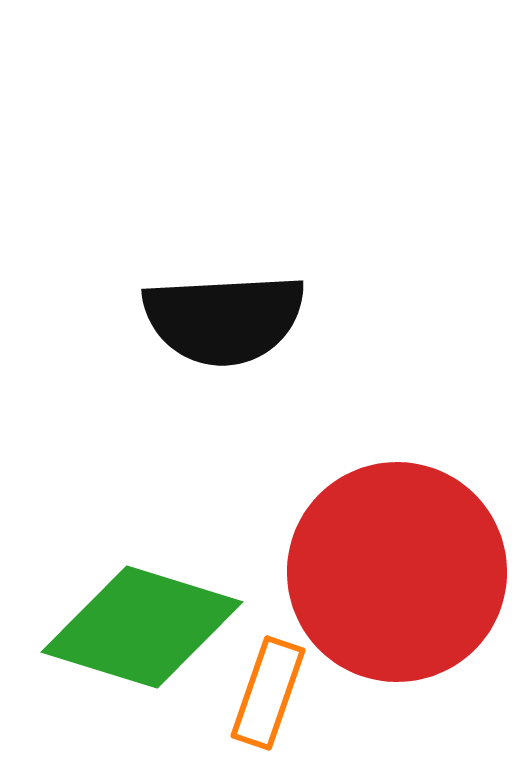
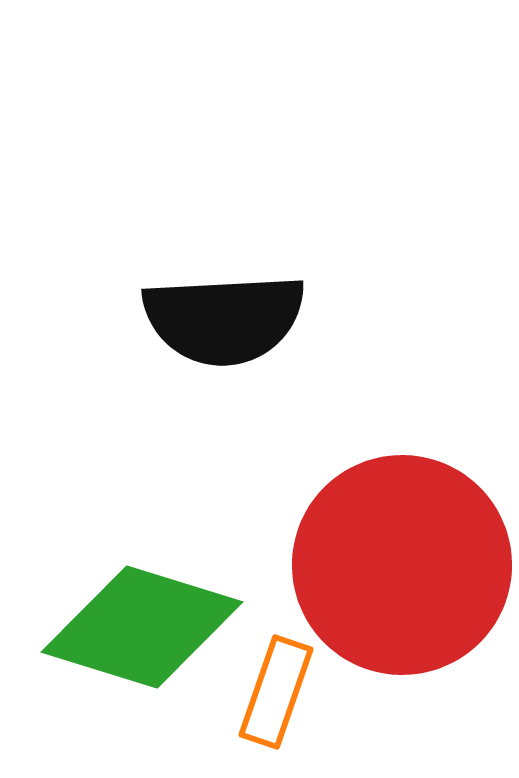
red circle: moved 5 px right, 7 px up
orange rectangle: moved 8 px right, 1 px up
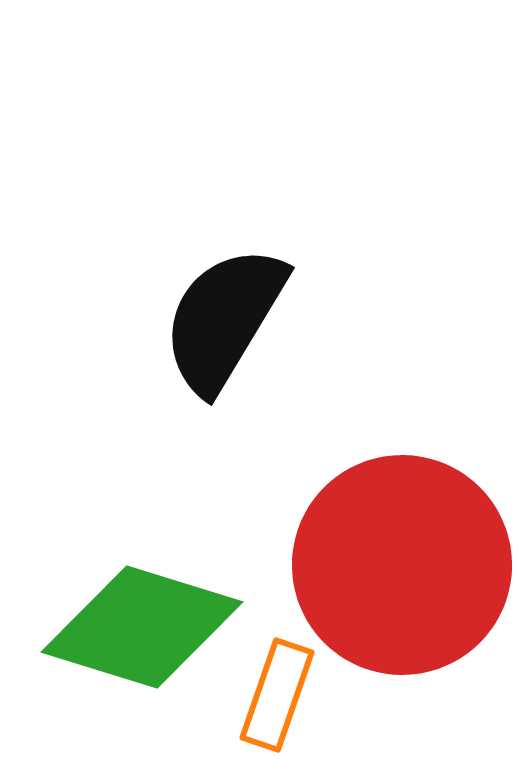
black semicircle: rotated 124 degrees clockwise
orange rectangle: moved 1 px right, 3 px down
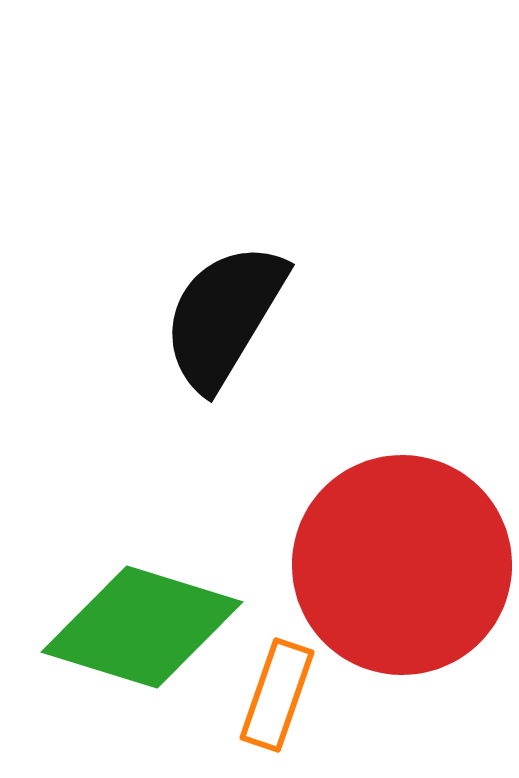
black semicircle: moved 3 px up
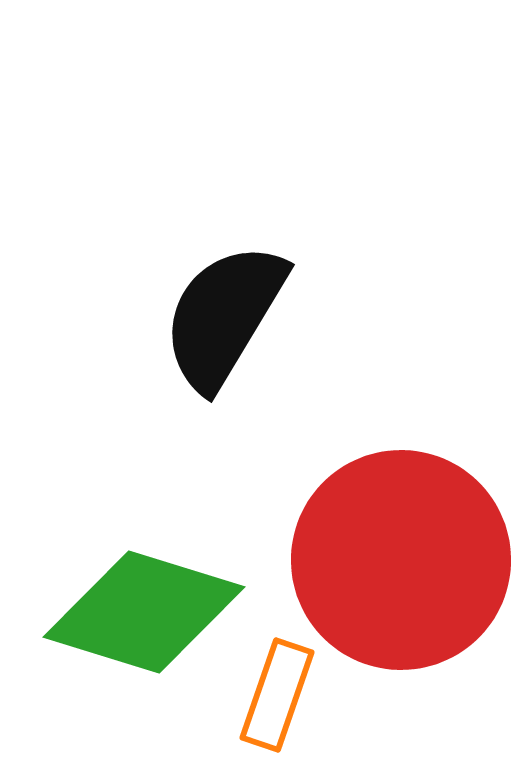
red circle: moved 1 px left, 5 px up
green diamond: moved 2 px right, 15 px up
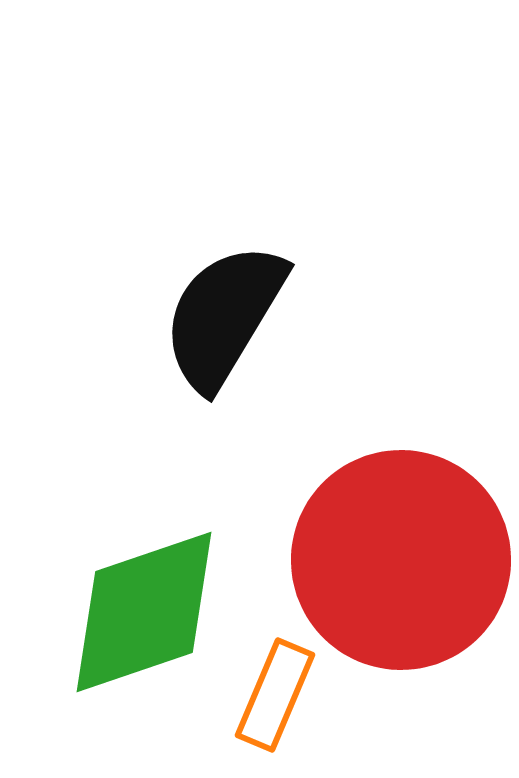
green diamond: rotated 36 degrees counterclockwise
orange rectangle: moved 2 px left; rotated 4 degrees clockwise
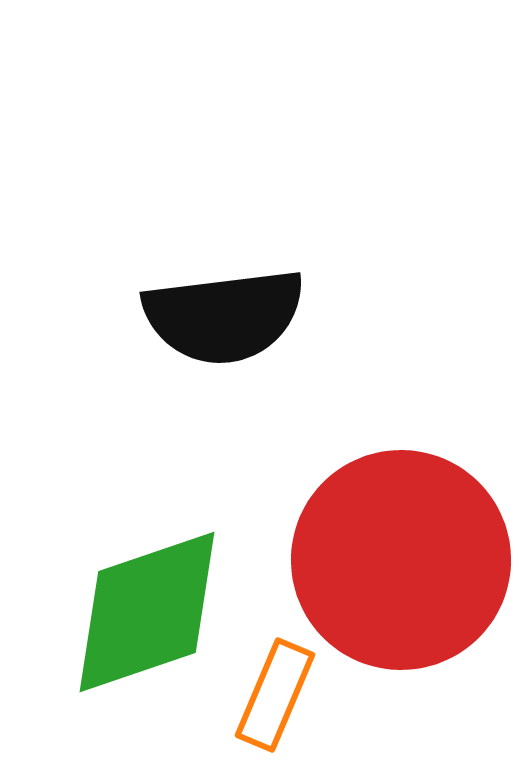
black semicircle: rotated 128 degrees counterclockwise
green diamond: moved 3 px right
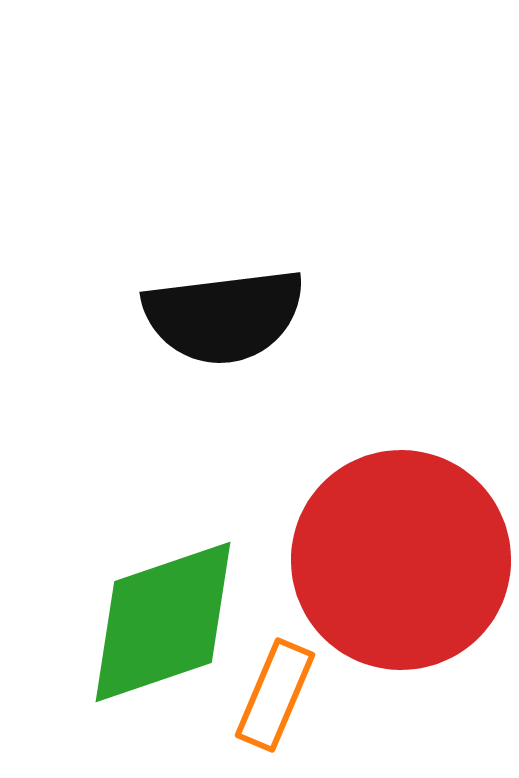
green diamond: moved 16 px right, 10 px down
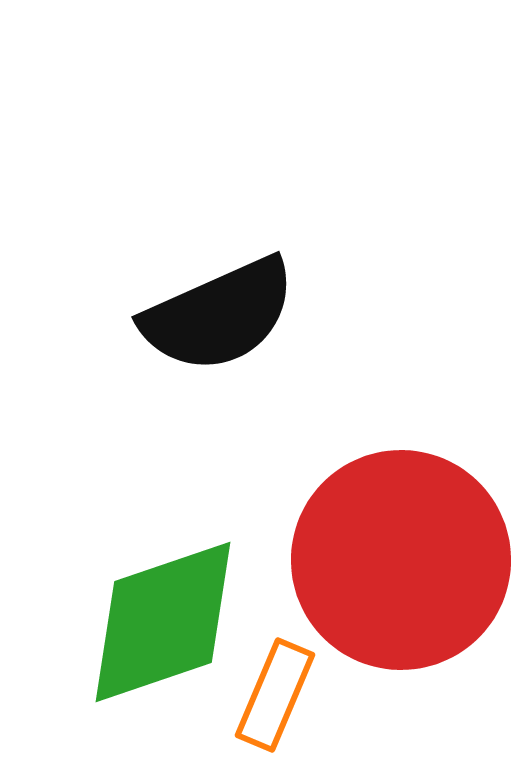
black semicircle: moved 5 px left, 1 px up; rotated 17 degrees counterclockwise
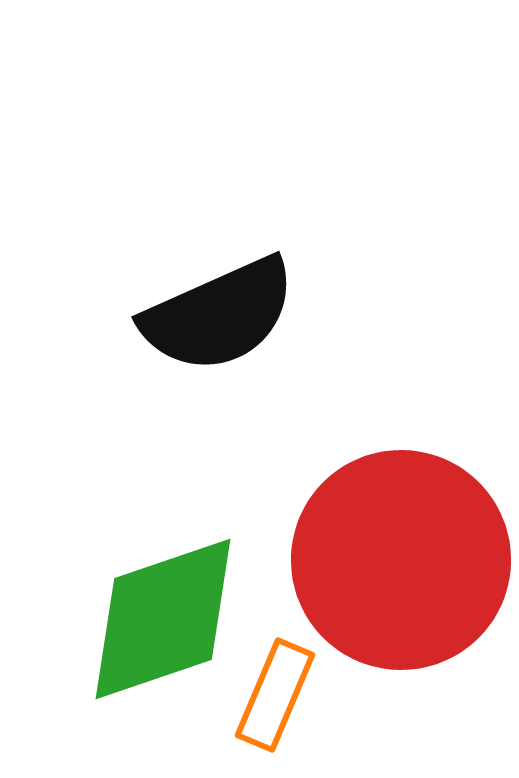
green diamond: moved 3 px up
